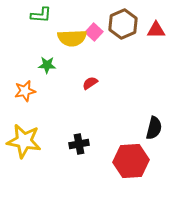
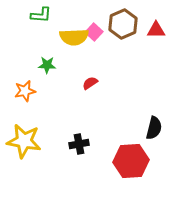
yellow semicircle: moved 2 px right, 1 px up
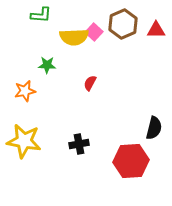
red semicircle: rotated 28 degrees counterclockwise
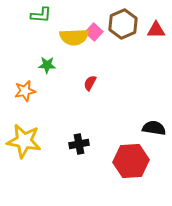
black semicircle: rotated 95 degrees counterclockwise
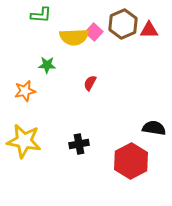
red triangle: moved 7 px left
red hexagon: rotated 24 degrees counterclockwise
